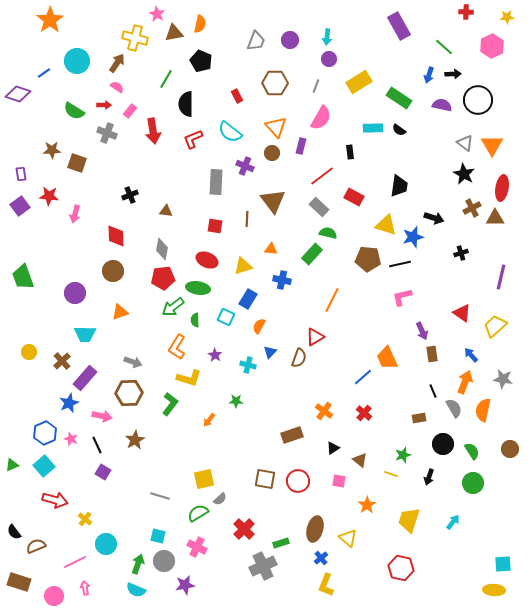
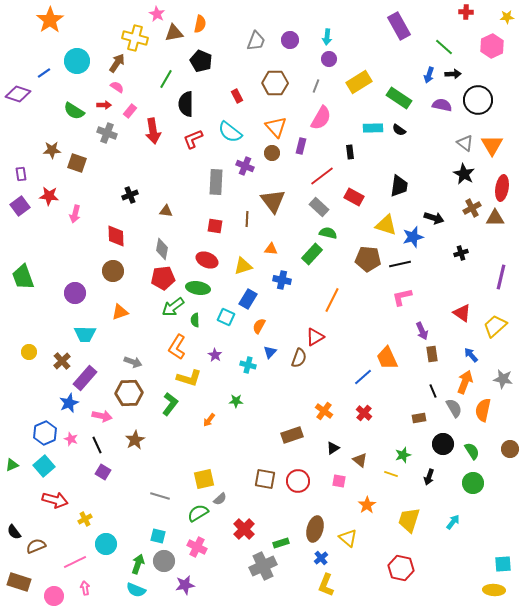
yellow cross at (85, 519): rotated 24 degrees clockwise
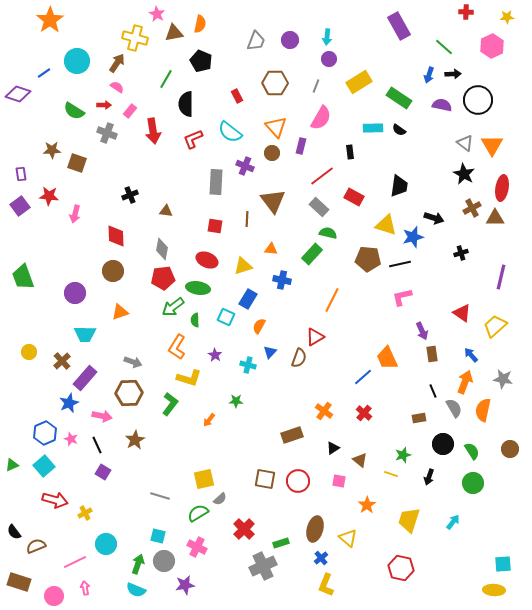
yellow cross at (85, 519): moved 6 px up
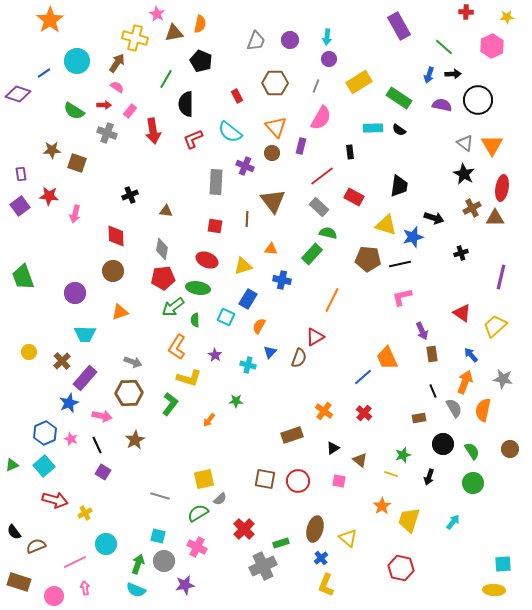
orange star at (367, 505): moved 15 px right, 1 px down
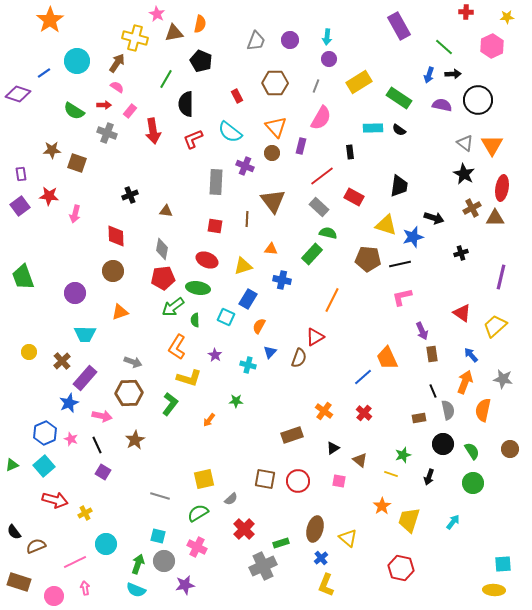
gray semicircle at (454, 408): moved 6 px left, 2 px down; rotated 18 degrees clockwise
gray semicircle at (220, 499): moved 11 px right
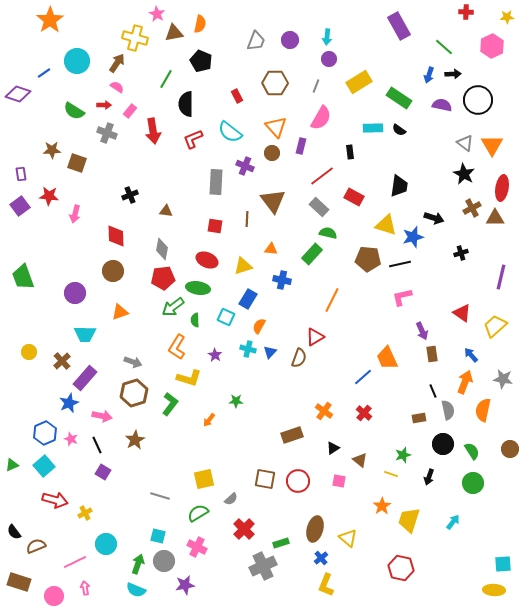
cyan cross at (248, 365): moved 16 px up
brown hexagon at (129, 393): moved 5 px right; rotated 16 degrees counterclockwise
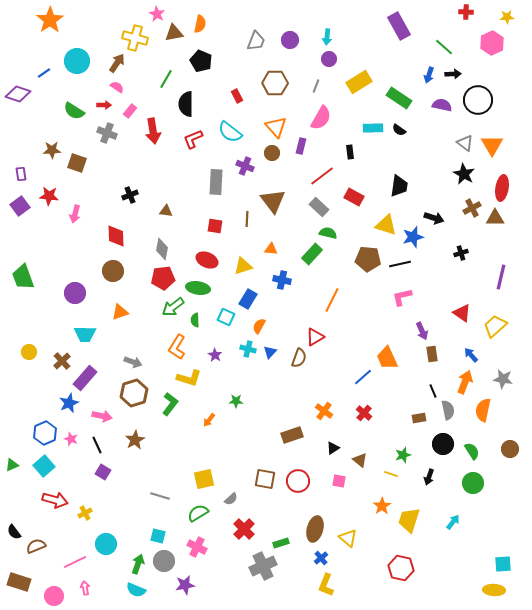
pink hexagon at (492, 46): moved 3 px up
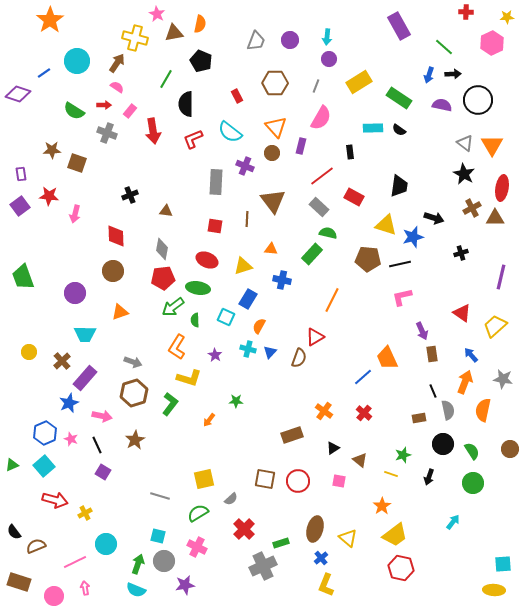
yellow trapezoid at (409, 520): moved 14 px left, 15 px down; rotated 144 degrees counterclockwise
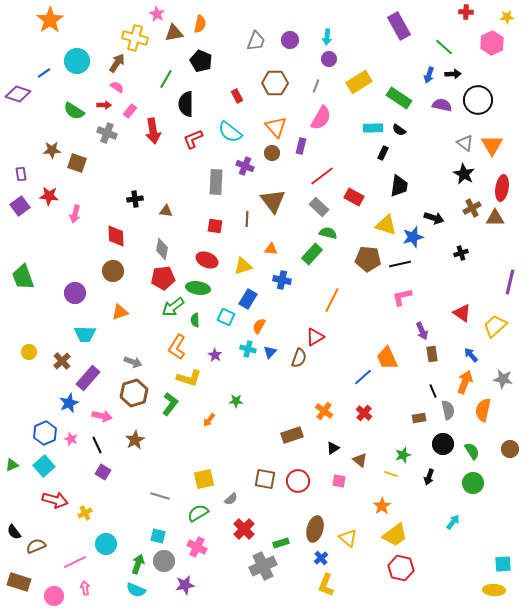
black rectangle at (350, 152): moved 33 px right, 1 px down; rotated 32 degrees clockwise
black cross at (130, 195): moved 5 px right, 4 px down; rotated 14 degrees clockwise
purple line at (501, 277): moved 9 px right, 5 px down
purple rectangle at (85, 378): moved 3 px right
